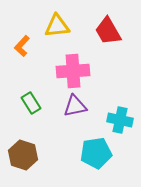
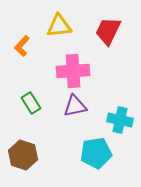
yellow triangle: moved 2 px right
red trapezoid: rotated 56 degrees clockwise
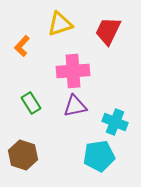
yellow triangle: moved 1 px right, 2 px up; rotated 12 degrees counterclockwise
cyan cross: moved 5 px left, 2 px down; rotated 10 degrees clockwise
cyan pentagon: moved 3 px right, 3 px down
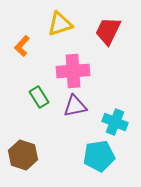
green rectangle: moved 8 px right, 6 px up
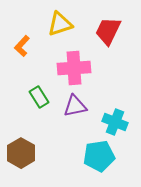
pink cross: moved 1 px right, 3 px up
brown hexagon: moved 2 px left, 2 px up; rotated 12 degrees clockwise
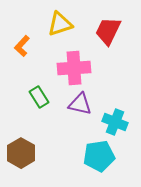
purple triangle: moved 5 px right, 2 px up; rotated 25 degrees clockwise
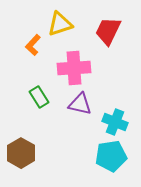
orange L-shape: moved 11 px right, 1 px up
cyan pentagon: moved 12 px right
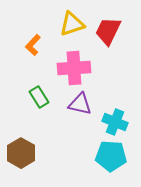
yellow triangle: moved 12 px right
cyan pentagon: rotated 12 degrees clockwise
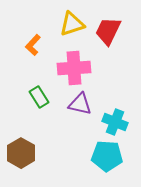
cyan pentagon: moved 4 px left
